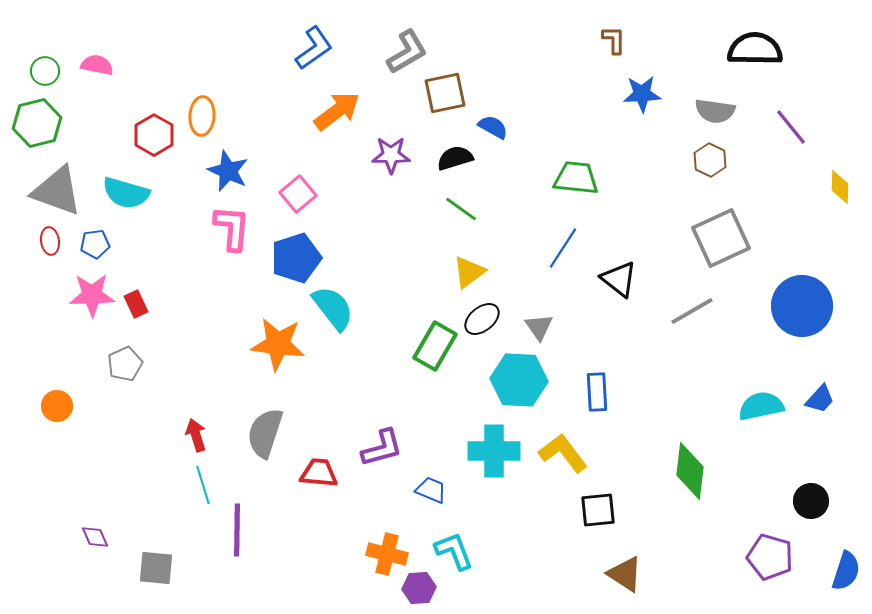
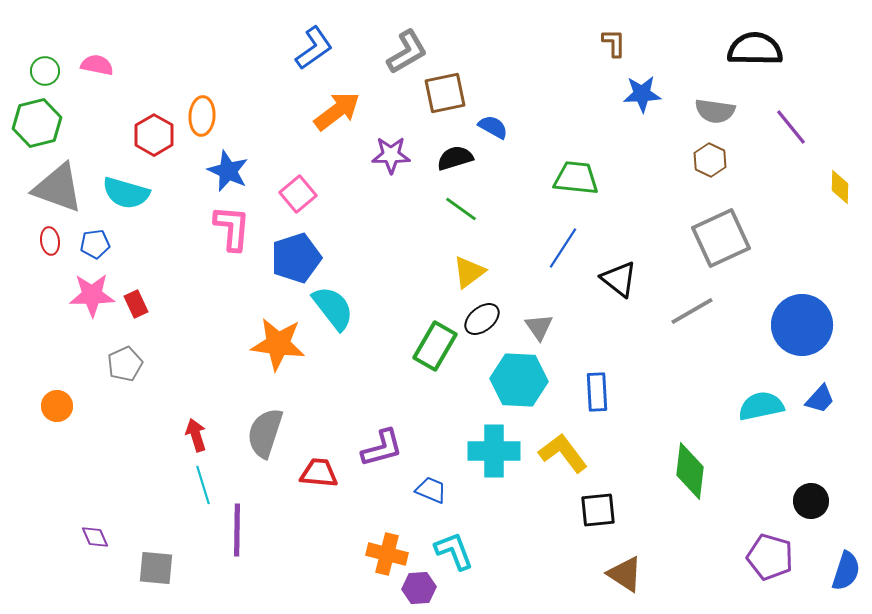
brown L-shape at (614, 40): moved 3 px down
gray triangle at (57, 191): moved 1 px right, 3 px up
blue circle at (802, 306): moved 19 px down
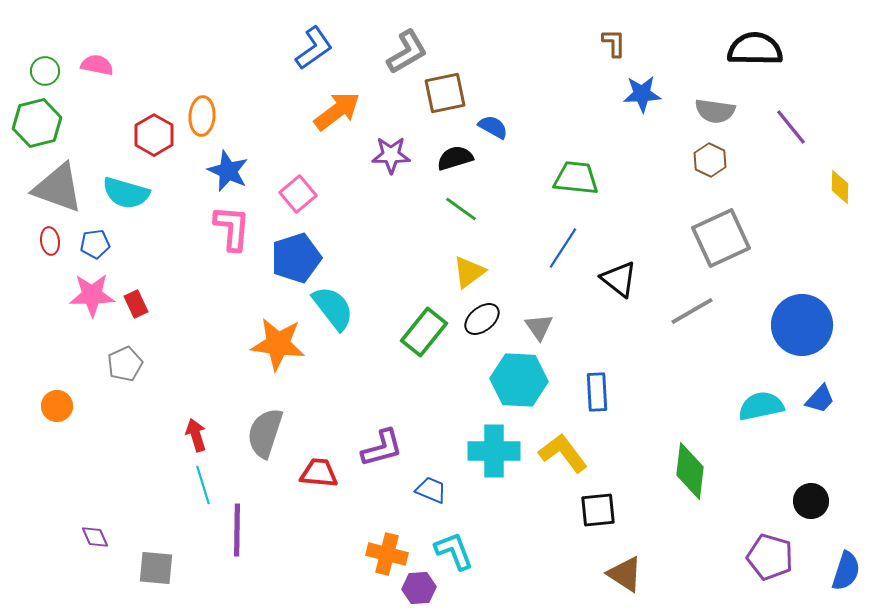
green rectangle at (435, 346): moved 11 px left, 14 px up; rotated 9 degrees clockwise
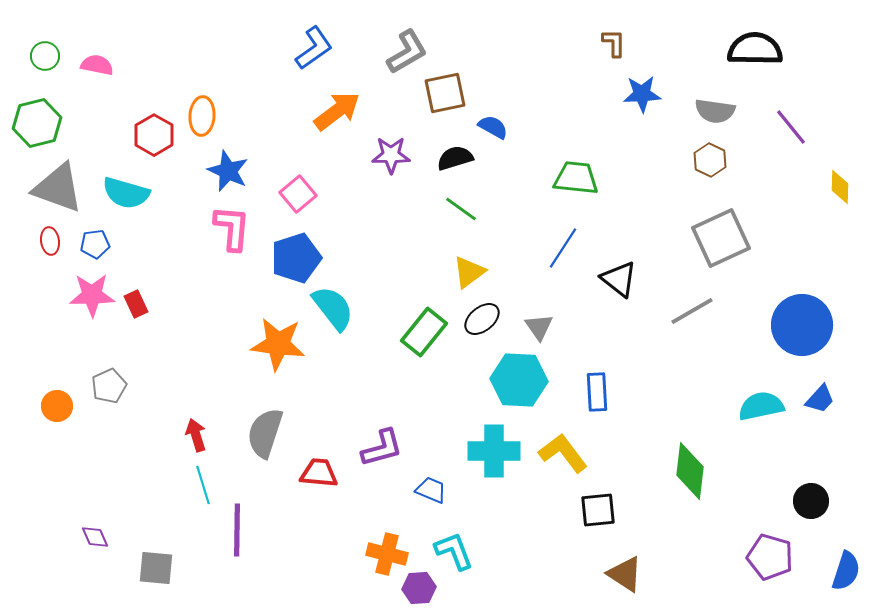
green circle at (45, 71): moved 15 px up
gray pentagon at (125, 364): moved 16 px left, 22 px down
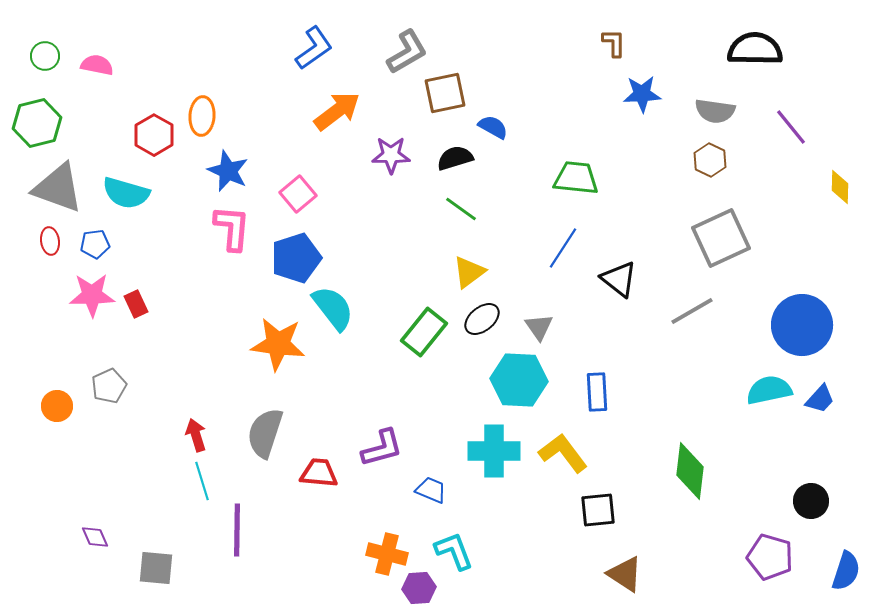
cyan semicircle at (761, 406): moved 8 px right, 16 px up
cyan line at (203, 485): moved 1 px left, 4 px up
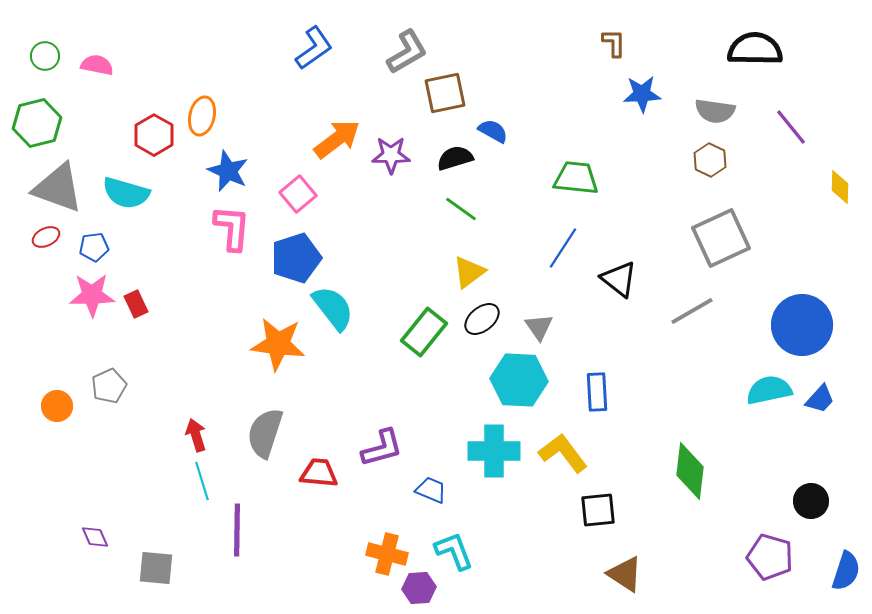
orange arrow at (337, 111): moved 28 px down
orange ellipse at (202, 116): rotated 9 degrees clockwise
blue semicircle at (493, 127): moved 4 px down
red ellipse at (50, 241): moved 4 px left, 4 px up; rotated 72 degrees clockwise
blue pentagon at (95, 244): moved 1 px left, 3 px down
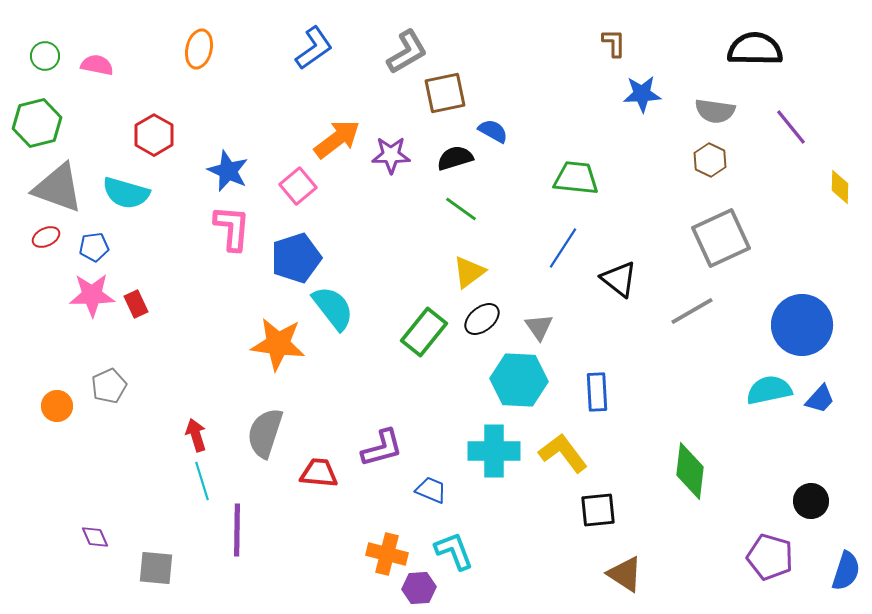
orange ellipse at (202, 116): moved 3 px left, 67 px up
pink square at (298, 194): moved 8 px up
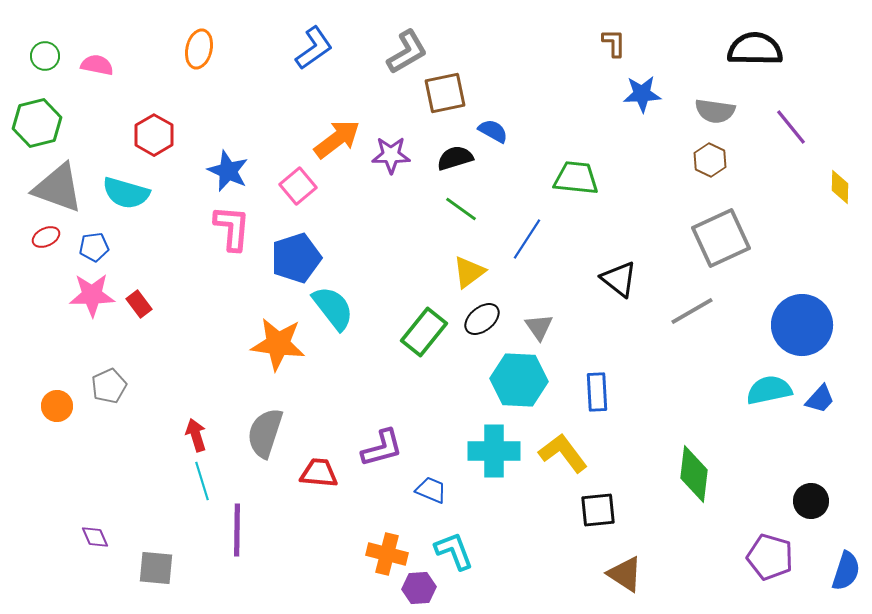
blue line at (563, 248): moved 36 px left, 9 px up
red rectangle at (136, 304): moved 3 px right; rotated 12 degrees counterclockwise
green diamond at (690, 471): moved 4 px right, 3 px down
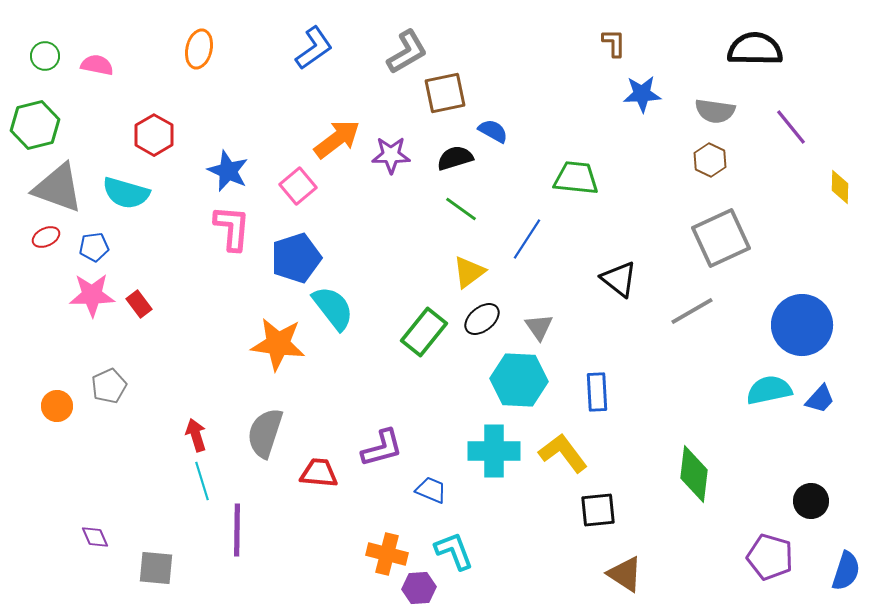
green hexagon at (37, 123): moved 2 px left, 2 px down
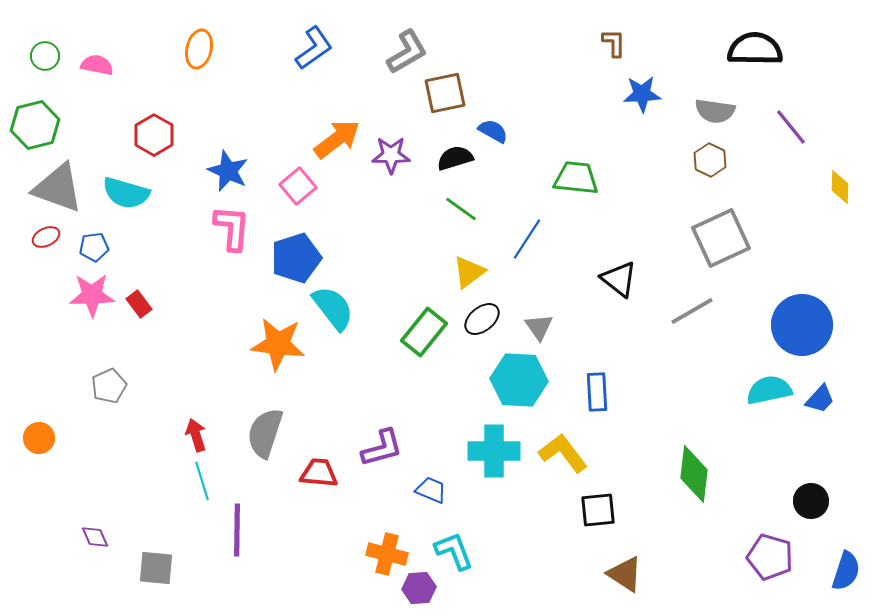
orange circle at (57, 406): moved 18 px left, 32 px down
